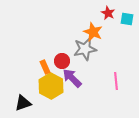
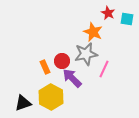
gray star: moved 1 px right, 5 px down
pink line: moved 12 px left, 12 px up; rotated 30 degrees clockwise
yellow hexagon: moved 11 px down
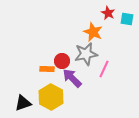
orange rectangle: moved 2 px right, 2 px down; rotated 64 degrees counterclockwise
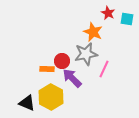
black triangle: moved 4 px right; rotated 42 degrees clockwise
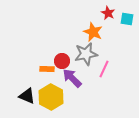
black triangle: moved 7 px up
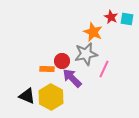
red star: moved 3 px right, 4 px down
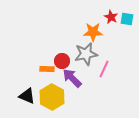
orange star: rotated 24 degrees counterclockwise
yellow hexagon: moved 1 px right
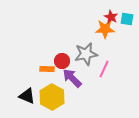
orange star: moved 12 px right, 3 px up
